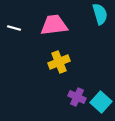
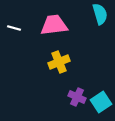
cyan square: rotated 15 degrees clockwise
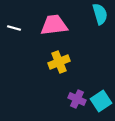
purple cross: moved 2 px down
cyan square: moved 1 px up
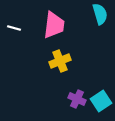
pink trapezoid: rotated 104 degrees clockwise
yellow cross: moved 1 px right, 1 px up
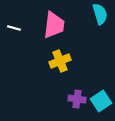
purple cross: rotated 18 degrees counterclockwise
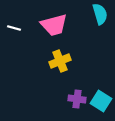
pink trapezoid: rotated 68 degrees clockwise
cyan square: rotated 25 degrees counterclockwise
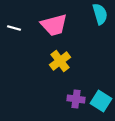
yellow cross: rotated 15 degrees counterclockwise
purple cross: moved 1 px left
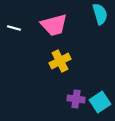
yellow cross: rotated 10 degrees clockwise
cyan square: moved 1 px left, 1 px down; rotated 25 degrees clockwise
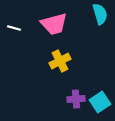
pink trapezoid: moved 1 px up
purple cross: rotated 12 degrees counterclockwise
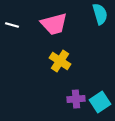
white line: moved 2 px left, 3 px up
yellow cross: rotated 30 degrees counterclockwise
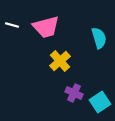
cyan semicircle: moved 1 px left, 24 px down
pink trapezoid: moved 8 px left, 3 px down
yellow cross: rotated 15 degrees clockwise
purple cross: moved 2 px left, 6 px up; rotated 30 degrees clockwise
